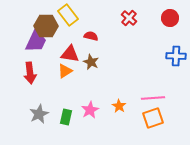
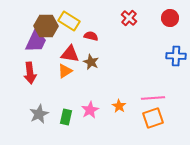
yellow rectangle: moved 1 px right, 6 px down; rotated 20 degrees counterclockwise
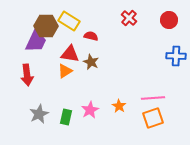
red circle: moved 1 px left, 2 px down
red arrow: moved 3 px left, 2 px down
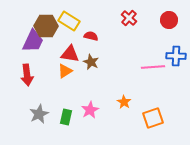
purple trapezoid: moved 3 px left
pink line: moved 31 px up
orange star: moved 5 px right, 4 px up
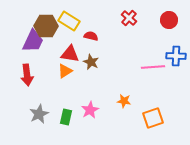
orange star: moved 1 px up; rotated 24 degrees counterclockwise
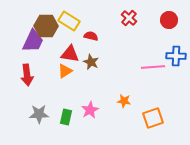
gray star: rotated 24 degrees clockwise
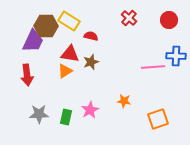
brown star: rotated 28 degrees clockwise
orange square: moved 5 px right, 1 px down
